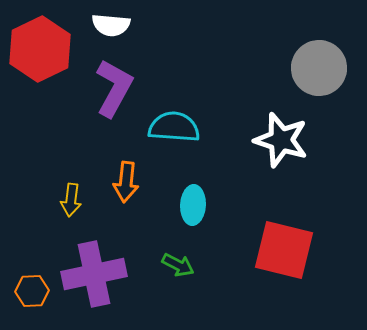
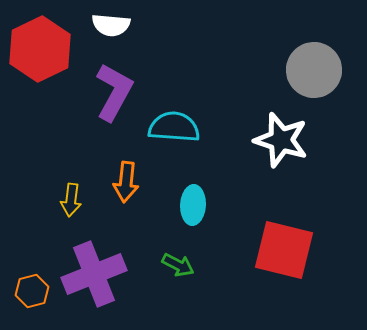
gray circle: moved 5 px left, 2 px down
purple L-shape: moved 4 px down
purple cross: rotated 10 degrees counterclockwise
orange hexagon: rotated 12 degrees counterclockwise
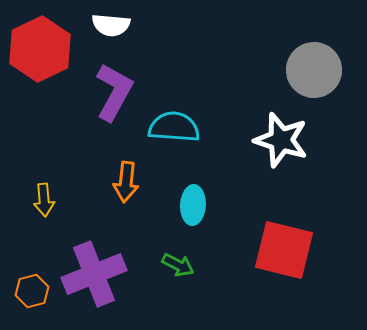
yellow arrow: moved 27 px left; rotated 12 degrees counterclockwise
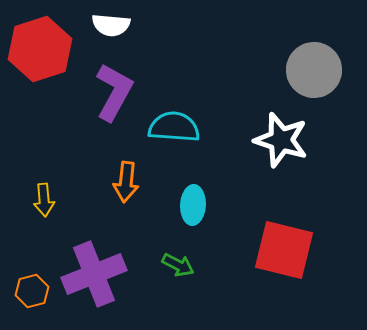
red hexagon: rotated 8 degrees clockwise
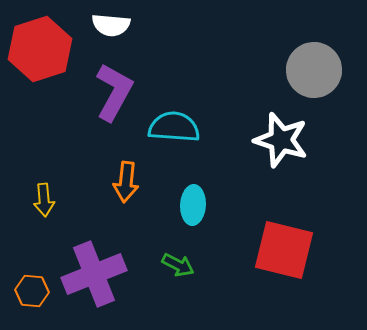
orange hexagon: rotated 20 degrees clockwise
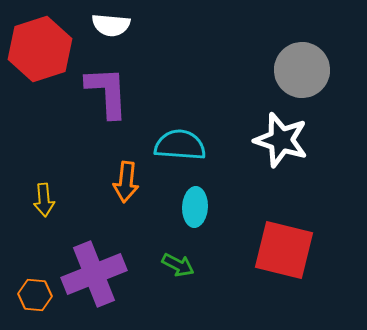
gray circle: moved 12 px left
purple L-shape: moved 7 px left; rotated 32 degrees counterclockwise
cyan semicircle: moved 6 px right, 18 px down
cyan ellipse: moved 2 px right, 2 px down
orange hexagon: moved 3 px right, 4 px down
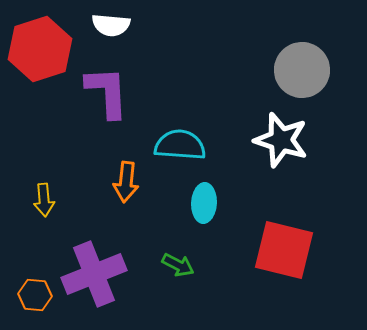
cyan ellipse: moved 9 px right, 4 px up
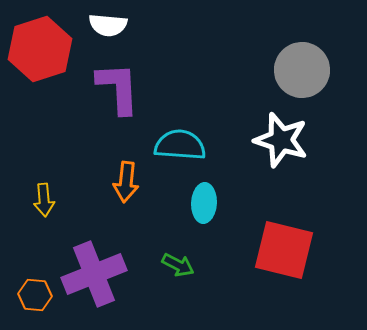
white semicircle: moved 3 px left
purple L-shape: moved 11 px right, 4 px up
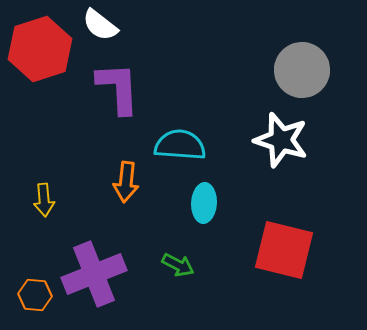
white semicircle: moved 8 px left; rotated 33 degrees clockwise
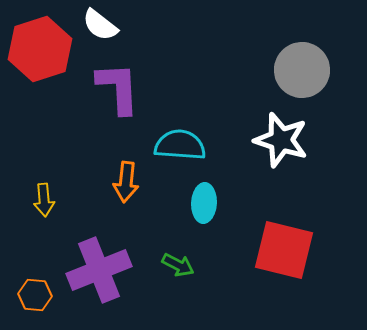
purple cross: moved 5 px right, 4 px up
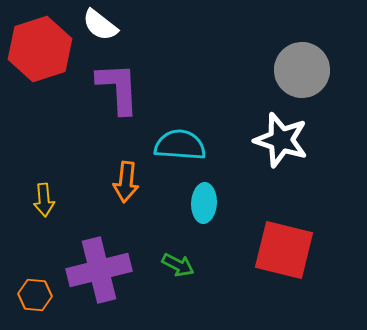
purple cross: rotated 8 degrees clockwise
